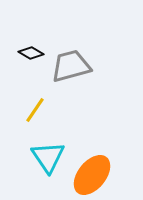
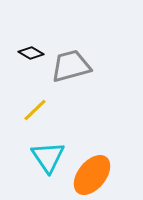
yellow line: rotated 12 degrees clockwise
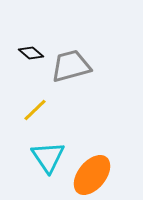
black diamond: rotated 10 degrees clockwise
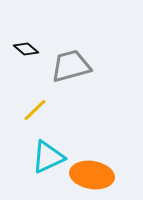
black diamond: moved 5 px left, 4 px up
cyan triangle: rotated 39 degrees clockwise
orange ellipse: rotated 60 degrees clockwise
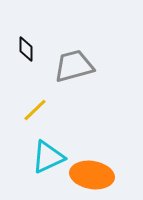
black diamond: rotated 50 degrees clockwise
gray trapezoid: moved 3 px right
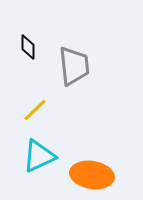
black diamond: moved 2 px right, 2 px up
gray trapezoid: rotated 99 degrees clockwise
cyan triangle: moved 9 px left, 1 px up
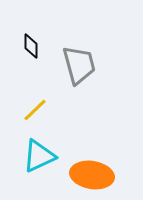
black diamond: moved 3 px right, 1 px up
gray trapezoid: moved 5 px right, 1 px up; rotated 9 degrees counterclockwise
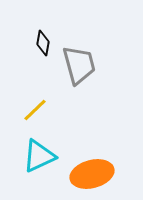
black diamond: moved 12 px right, 3 px up; rotated 10 degrees clockwise
orange ellipse: moved 1 px up; rotated 24 degrees counterclockwise
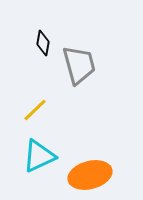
orange ellipse: moved 2 px left, 1 px down
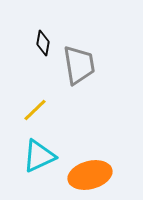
gray trapezoid: rotated 6 degrees clockwise
